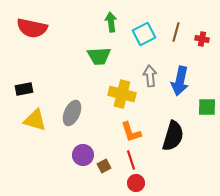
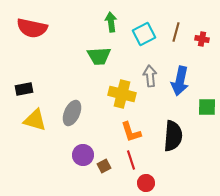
black semicircle: rotated 12 degrees counterclockwise
red circle: moved 10 px right
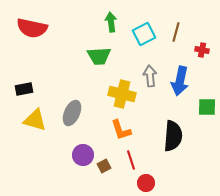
red cross: moved 11 px down
orange L-shape: moved 10 px left, 2 px up
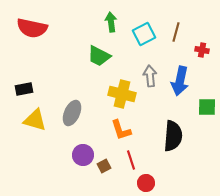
green trapezoid: rotated 30 degrees clockwise
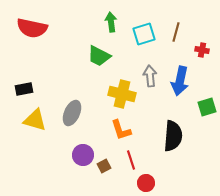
cyan square: rotated 10 degrees clockwise
green square: rotated 18 degrees counterclockwise
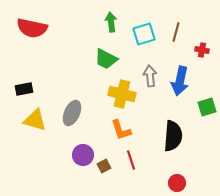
green trapezoid: moved 7 px right, 3 px down
red circle: moved 31 px right
